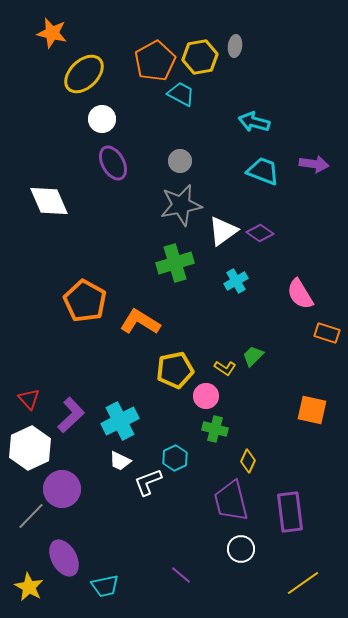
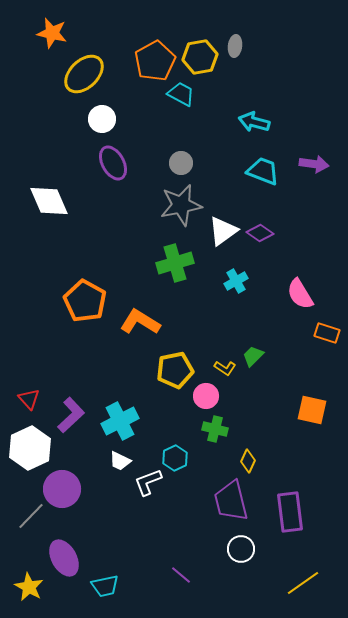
gray circle at (180, 161): moved 1 px right, 2 px down
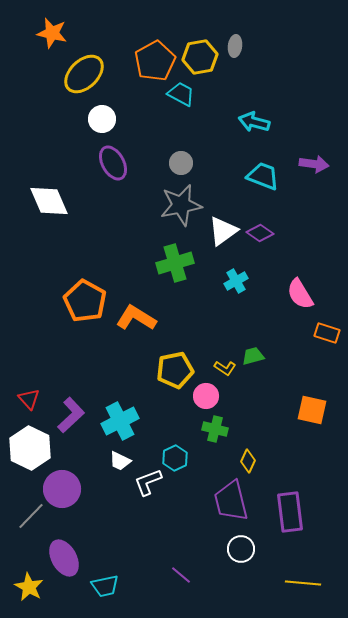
cyan trapezoid at (263, 171): moved 5 px down
orange L-shape at (140, 322): moved 4 px left, 4 px up
green trapezoid at (253, 356): rotated 30 degrees clockwise
white hexagon at (30, 448): rotated 9 degrees counterclockwise
yellow line at (303, 583): rotated 40 degrees clockwise
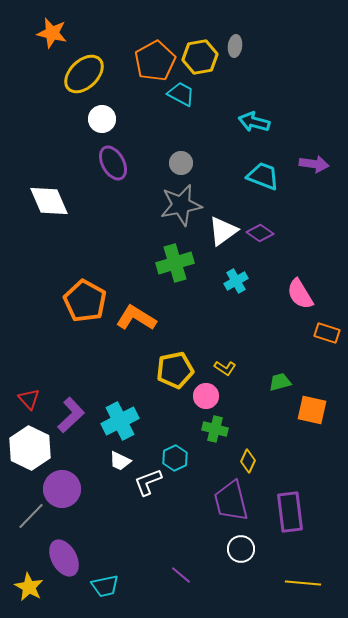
green trapezoid at (253, 356): moved 27 px right, 26 px down
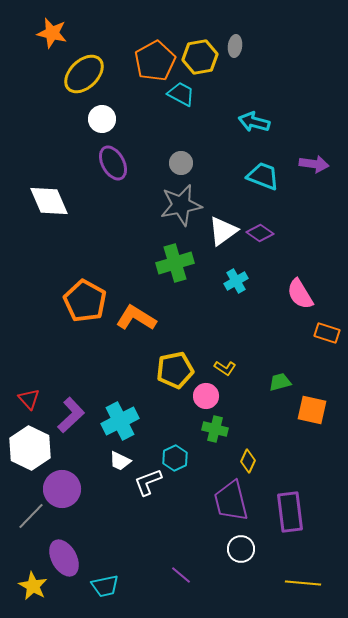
yellow star at (29, 587): moved 4 px right, 1 px up
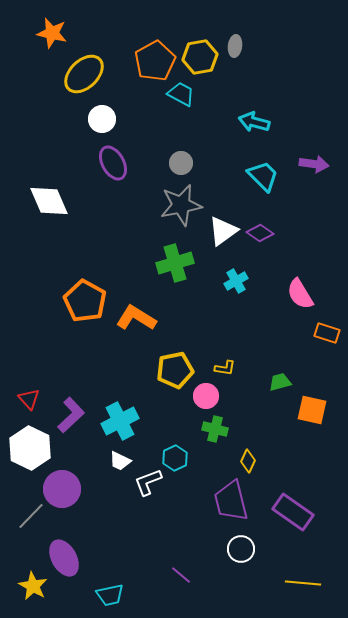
cyan trapezoid at (263, 176): rotated 24 degrees clockwise
yellow L-shape at (225, 368): rotated 25 degrees counterclockwise
purple rectangle at (290, 512): moved 3 px right; rotated 48 degrees counterclockwise
cyan trapezoid at (105, 586): moved 5 px right, 9 px down
